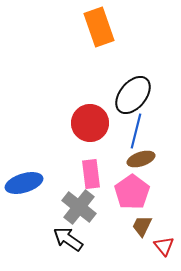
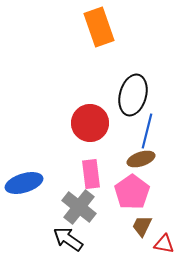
black ellipse: rotated 24 degrees counterclockwise
blue line: moved 11 px right
red triangle: moved 2 px up; rotated 40 degrees counterclockwise
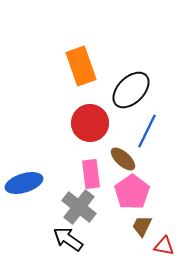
orange rectangle: moved 18 px left, 39 px down
black ellipse: moved 2 px left, 5 px up; rotated 30 degrees clockwise
blue line: rotated 12 degrees clockwise
brown ellipse: moved 18 px left; rotated 60 degrees clockwise
red triangle: moved 2 px down
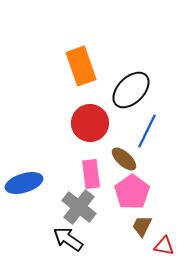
brown ellipse: moved 1 px right
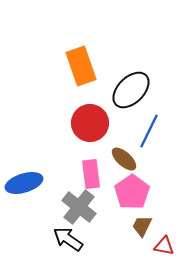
blue line: moved 2 px right
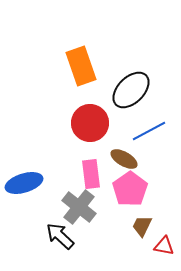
blue line: rotated 36 degrees clockwise
brown ellipse: rotated 12 degrees counterclockwise
pink pentagon: moved 2 px left, 3 px up
black arrow: moved 8 px left, 3 px up; rotated 8 degrees clockwise
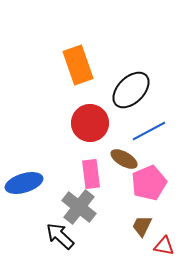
orange rectangle: moved 3 px left, 1 px up
pink pentagon: moved 19 px right, 6 px up; rotated 12 degrees clockwise
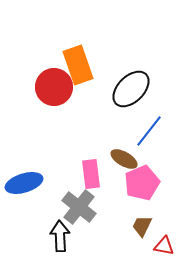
black ellipse: moved 1 px up
red circle: moved 36 px left, 36 px up
blue line: rotated 24 degrees counterclockwise
pink pentagon: moved 7 px left
black arrow: rotated 44 degrees clockwise
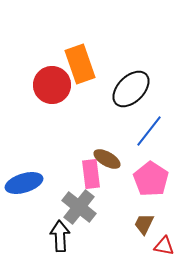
orange rectangle: moved 2 px right, 1 px up
red circle: moved 2 px left, 2 px up
brown ellipse: moved 17 px left
pink pentagon: moved 9 px right, 4 px up; rotated 16 degrees counterclockwise
brown trapezoid: moved 2 px right, 2 px up
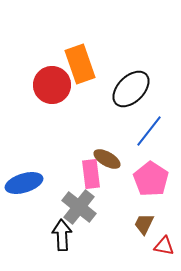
black arrow: moved 2 px right, 1 px up
